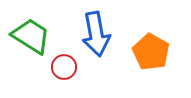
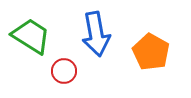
red circle: moved 4 px down
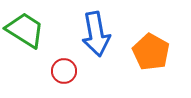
green trapezoid: moved 6 px left, 6 px up
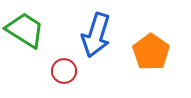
blue arrow: moved 1 px down; rotated 27 degrees clockwise
orange pentagon: rotated 6 degrees clockwise
